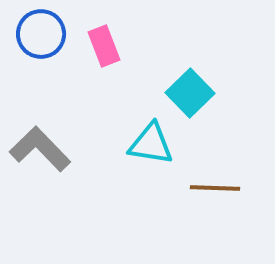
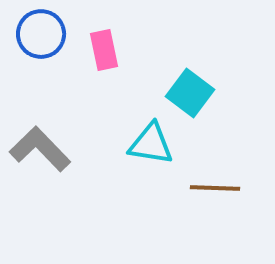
pink rectangle: moved 4 px down; rotated 9 degrees clockwise
cyan square: rotated 9 degrees counterclockwise
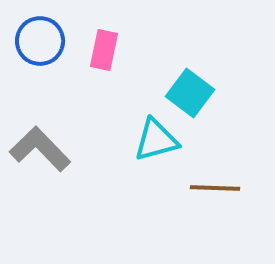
blue circle: moved 1 px left, 7 px down
pink rectangle: rotated 24 degrees clockwise
cyan triangle: moved 5 px right, 4 px up; rotated 24 degrees counterclockwise
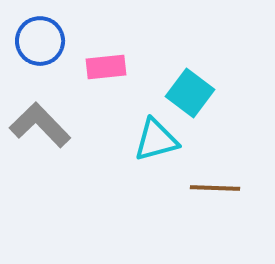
pink rectangle: moved 2 px right, 17 px down; rotated 72 degrees clockwise
gray L-shape: moved 24 px up
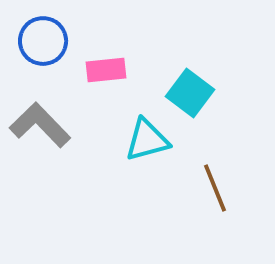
blue circle: moved 3 px right
pink rectangle: moved 3 px down
cyan triangle: moved 9 px left
brown line: rotated 66 degrees clockwise
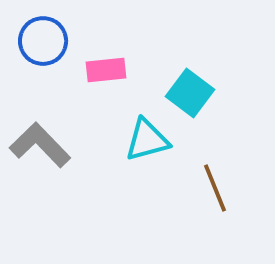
gray L-shape: moved 20 px down
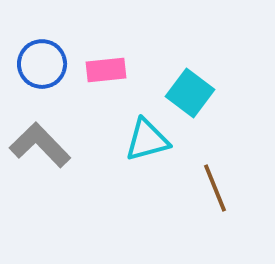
blue circle: moved 1 px left, 23 px down
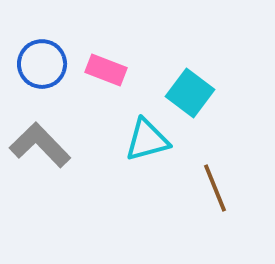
pink rectangle: rotated 27 degrees clockwise
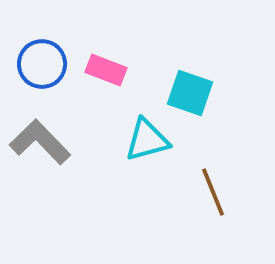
cyan square: rotated 18 degrees counterclockwise
gray L-shape: moved 3 px up
brown line: moved 2 px left, 4 px down
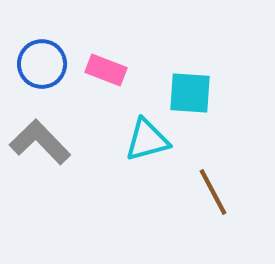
cyan square: rotated 15 degrees counterclockwise
brown line: rotated 6 degrees counterclockwise
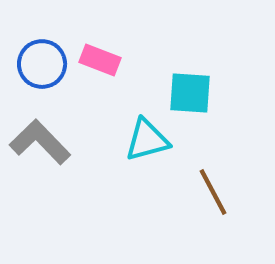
pink rectangle: moved 6 px left, 10 px up
